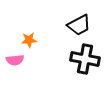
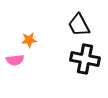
black trapezoid: rotated 90 degrees clockwise
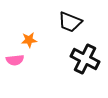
black trapezoid: moved 9 px left, 3 px up; rotated 40 degrees counterclockwise
black cross: rotated 16 degrees clockwise
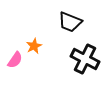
orange star: moved 5 px right, 6 px down; rotated 21 degrees counterclockwise
pink semicircle: rotated 48 degrees counterclockwise
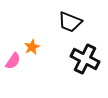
orange star: moved 2 px left, 1 px down
pink semicircle: moved 2 px left, 1 px down
